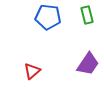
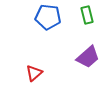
purple trapezoid: moved 7 px up; rotated 15 degrees clockwise
red triangle: moved 2 px right, 2 px down
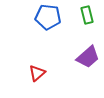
red triangle: moved 3 px right
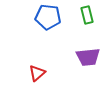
purple trapezoid: rotated 35 degrees clockwise
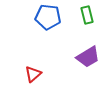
purple trapezoid: rotated 25 degrees counterclockwise
red triangle: moved 4 px left, 1 px down
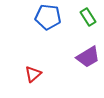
green rectangle: moved 1 px right, 2 px down; rotated 18 degrees counterclockwise
